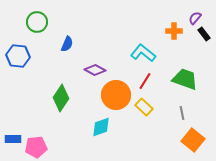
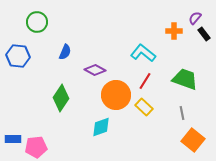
blue semicircle: moved 2 px left, 8 px down
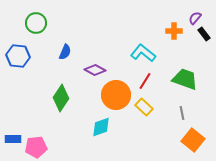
green circle: moved 1 px left, 1 px down
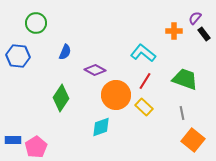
blue rectangle: moved 1 px down
pink pentagon: rotated 25 degrees counterclockwise
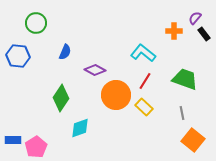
cyan diamond: moved 21 px left, 1 px down
